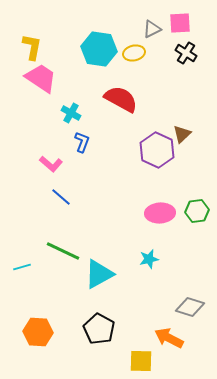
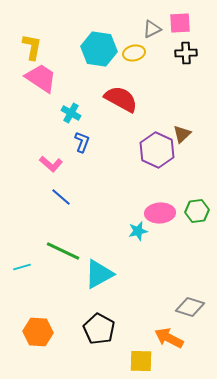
black cross: rotated 35 degrees counterclockwise
cyan star: moved 11 px left, 28 px up
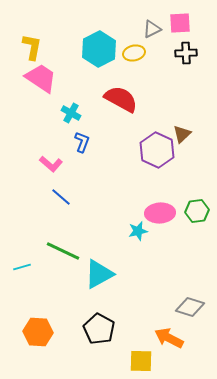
cyan hexagon: rotated 24 degrees clockwise
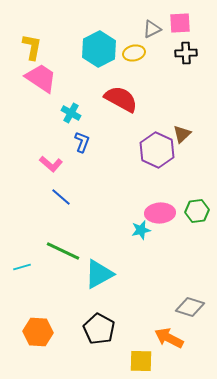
cyan star: moved 3 px right, 1 px up
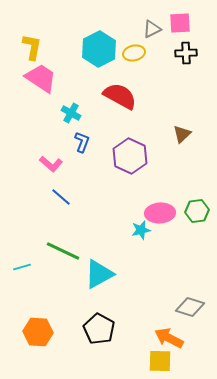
red semicircle: moved 1 px left, 3 px up
purple hexagon: moved 27 px left, 6 px down
yellow square: moved 19 px right
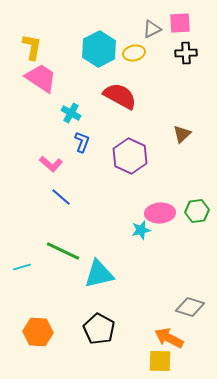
cyan triangle: rotated 16 degrees clockwise
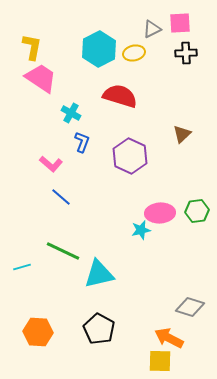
red semicircle: rotated 12 degrees counterclockwise
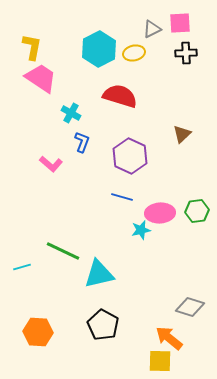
blue line: moved 61 px right; rotated 25 degrees counterclockwise
black pentagon: moved 4 px right, 4 px up
orange arrow: rotated 12 degrees clockwise
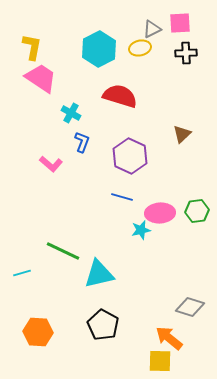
yellow ellipse: moved 6 px right, 5 px up
cyan line: moved 6 px down
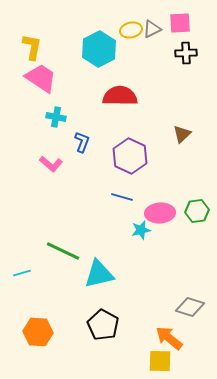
yellow ellipse: moved 9 px left, 18 px up
red semicircle: rotated 16 degrees counterclockwise
cyan cross: moved 15 px left, 4 px down; rotated 18 degrees counterclockwise
